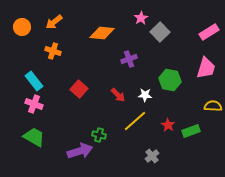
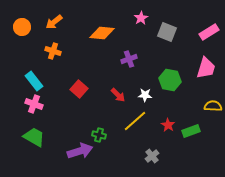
gray square: moved 7 px right; rotated 24 degrees counterclockwise
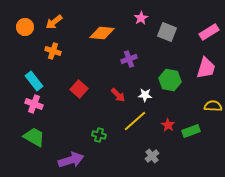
orange circle: moved 3 px right
purple arrow: moved 9 px left, 9 px down
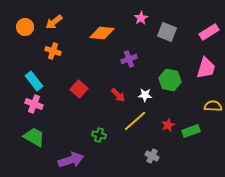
red star: rotated 16 degrees clockwise
gray cross: rotated 24 degrees counterclockwise
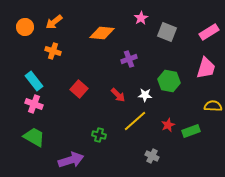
green hexagon: moved 1 px left, 1 px down
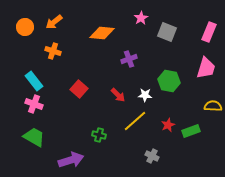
pink rectangle: rotated 36 degrees counterclockwise
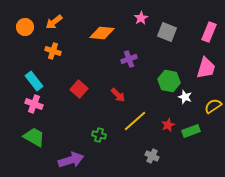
white star: moved 40 px right, 2 px down; rotated 16 degrees clockwise
yellow semicircle: rotated 36 degrees counterclockwise
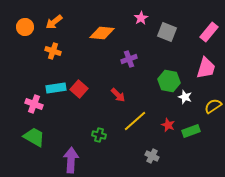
pink rectangle: rotated 18 degrees clockwise
cyan rectangle: moved 22 px right, 7 px down; rotated 60 degrees counterclockwise
red star: rotated 24 degrees counterclockwise
purple arrow: rotated 70 degrees counterclockwise
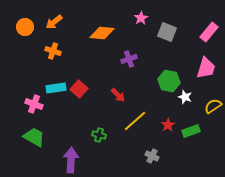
red star: rotated 16 degrees clockwise
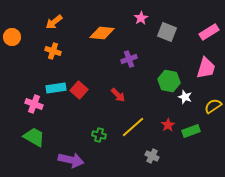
orange circle: moved 13 px left, 10 px down
pink rectangle: rotated 18 degrees clockwise
red square: moved 1 px down
yellow line: moved 2 px left, 6 px down
purple arrow: rotated 100 degrees clockwise
